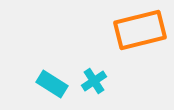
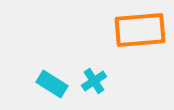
orange rectangle: rotated 9 degrees clockwise
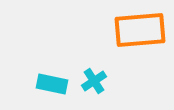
cyan rectangle: rotated 20 degrees counterclockwise
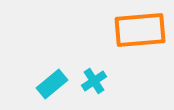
cyan rectangle: rotated 52 degrees counterclockwise
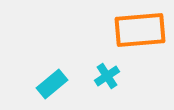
cyan cross: moved 13 px right, 5 px up
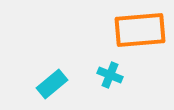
cyan cross: moved 3 px right, 1 px up; rotated 35 degrees counterclockwise
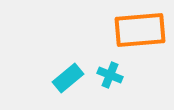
cyan rectangle: moved 16 px right, 6 px up
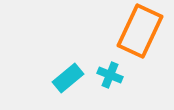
orange rectangle: moved 1 px down; rotated 60 degrees counterclockwise
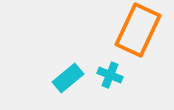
orange rectangle: moved 2 px left, 1 px up
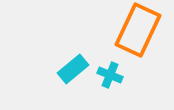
cyan rectangle: moved 5 px right, 9 px up
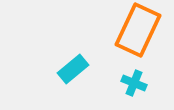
cyan cross: moved 24 px right, 8 px down
